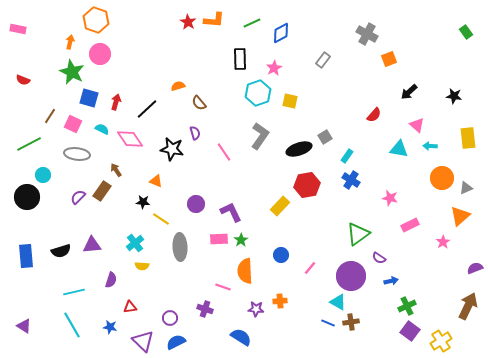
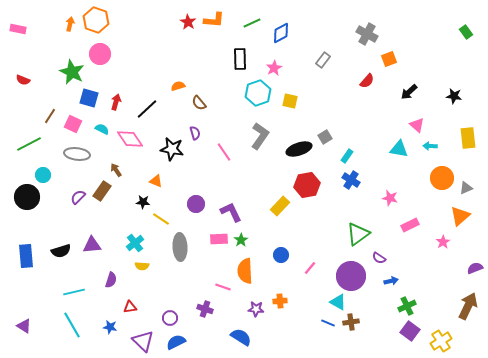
orange arrow at (70, 42): moved 18 px up
red semicircle at (374, 115): moved 7 px left, 34 px up
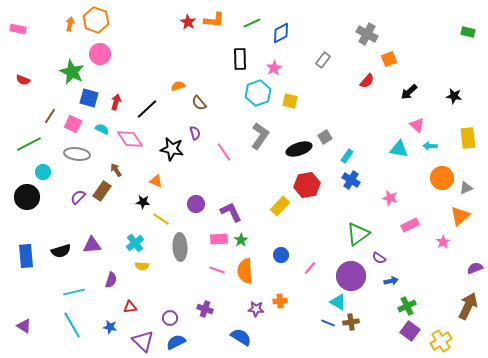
green rectangle at (466, 32): moved 2 px right; rotated 40 degrees counterclockwise
cyan circle at (43, 175): moved 3 px up
pink line at (223, 287): moved 6 px left, 17 px up
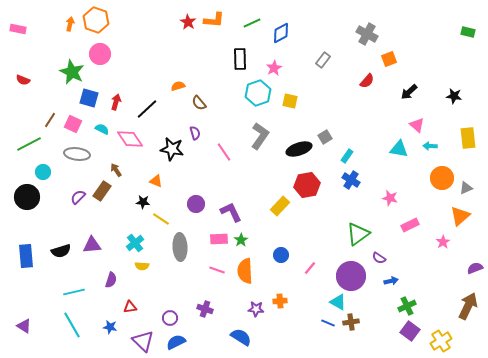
brown line at (50, 116): moved 4 px down
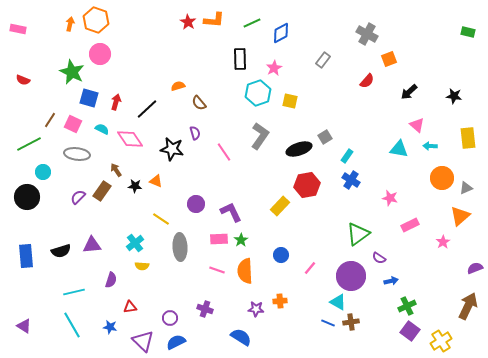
black star at (143, 202): moved 8 px left, 16 px up
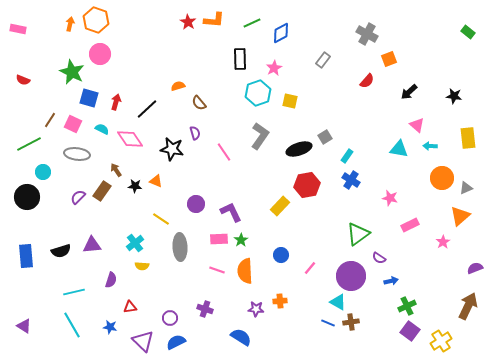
green rectangle at (468, 32): rotated 24 degrees clockwise
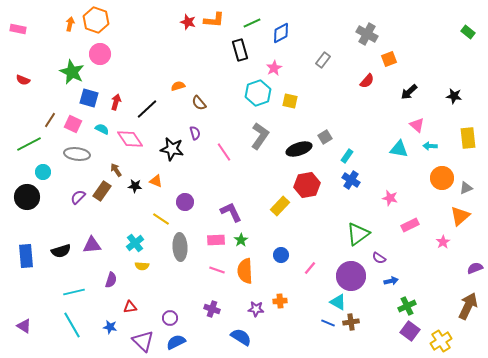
red star at (188, 22): rotated 14 degrees counterclockwise
black rectangle at (240, 59): moved 9 px up; rotated 15 degrees counterclockwise
purple circle at (196, 204): moved 11 px left, 2 px up
pink rectangle at (219, 239): moved 3 px left, 1 px down
purple cross at (205, 309): moved 7 px right
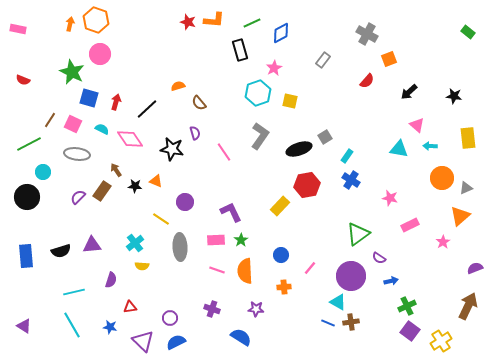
orange cross at (280, 301): moved 4 px right, 14 px up
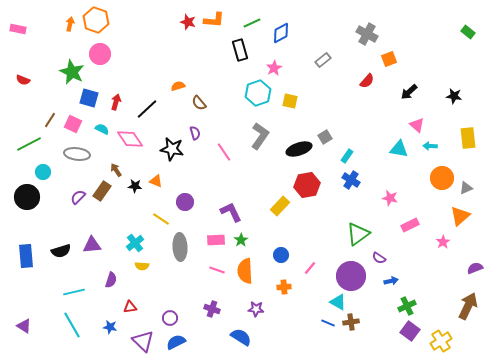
gray rectangle at (323, 60): rotated 14 degrees clockwise
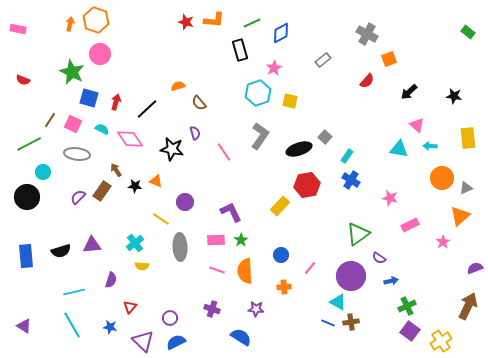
red star at (188, 22): moved 2 px left
gray square at (325, 137): rotated 16 degrees counterclockwise
red triangle at (130, 307): rotated 40 degrees counterclockwise
